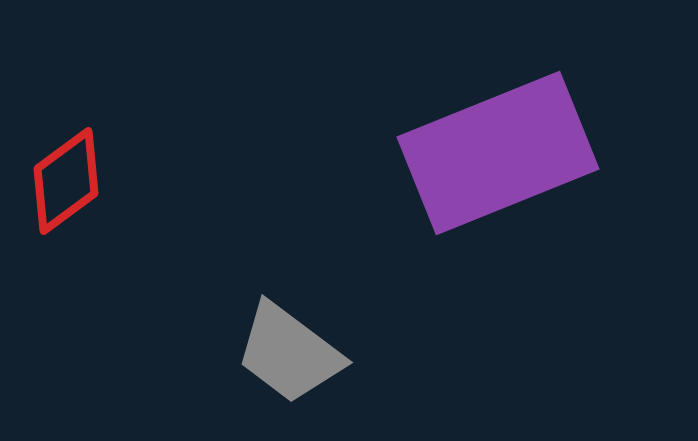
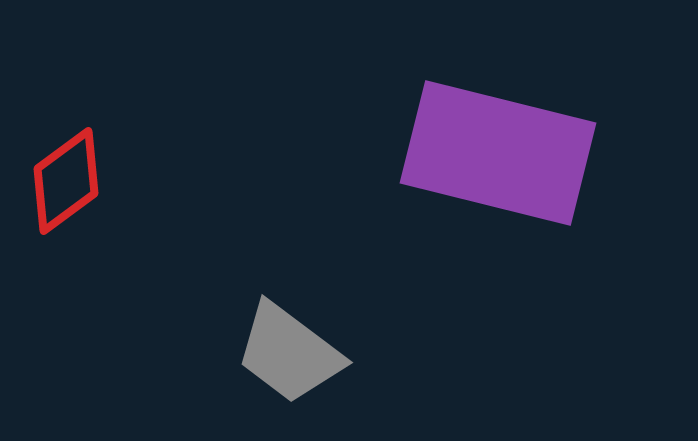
purple rectangle: rotated 36 degrees clockwise
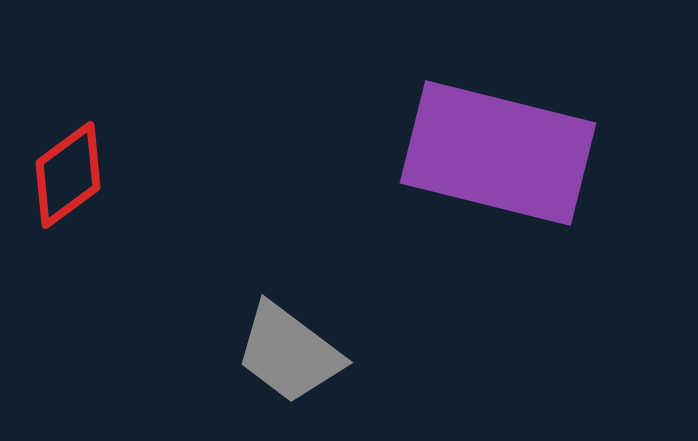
red diamond: moved 2 px right, 6 px up
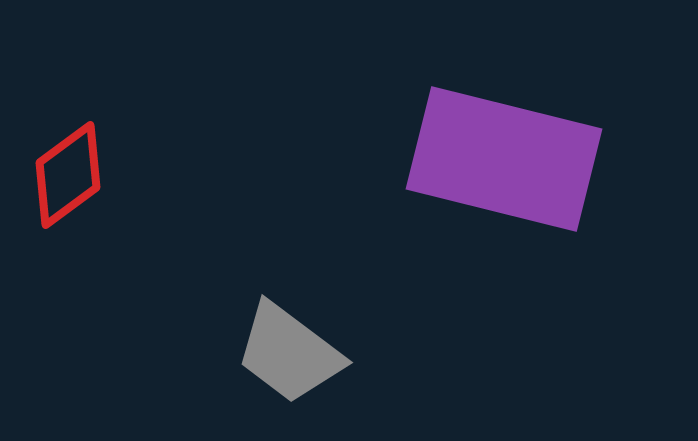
purple rectangle: moved 6 px right, 6 px down
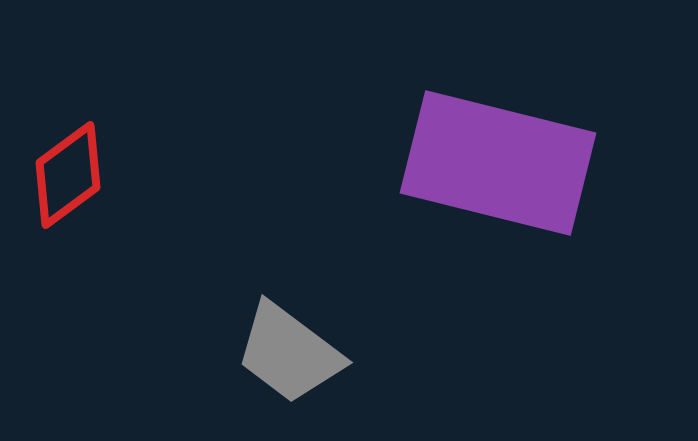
purple rectangle: moved 6 px left, 4 px down
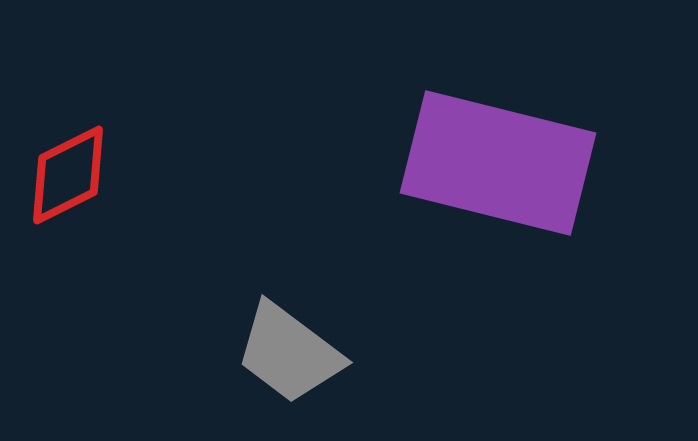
red diamond: rotated 10 degrees clockwise
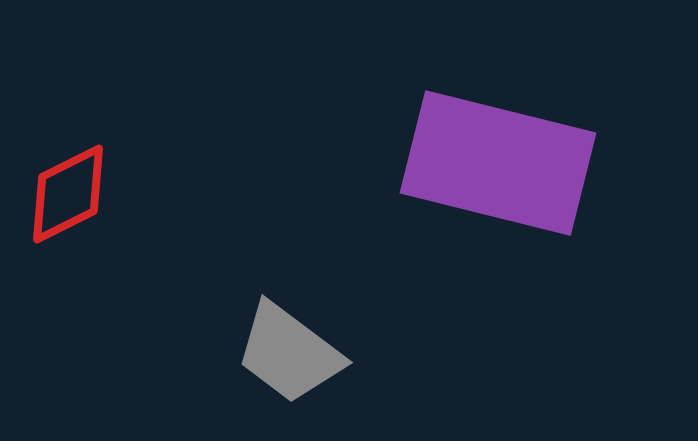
red diamond: moved 19 px down
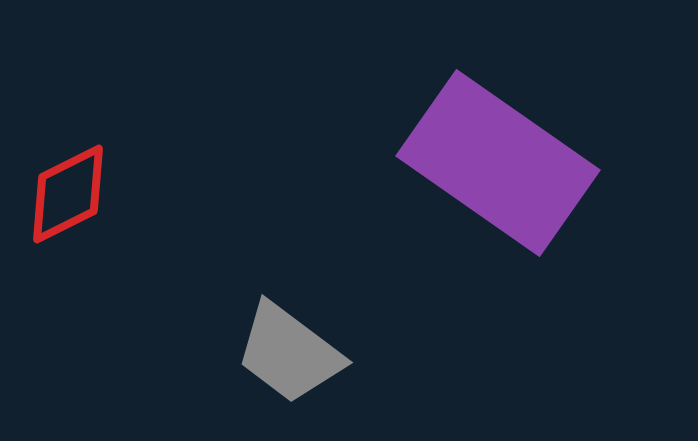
purple rectangle: rotated 21 degrees clockwise
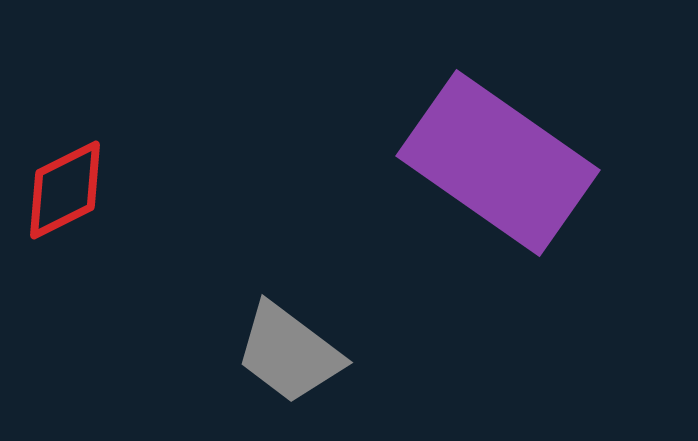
red diamond: moved 3 px left, 4 px up
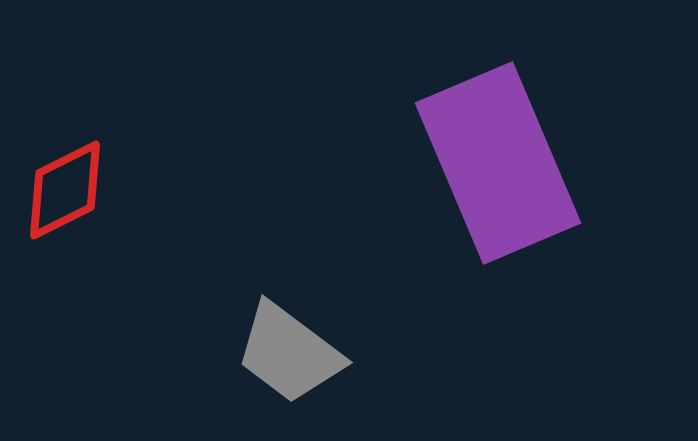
purple rectangle: rotated 32 degrees clockwise
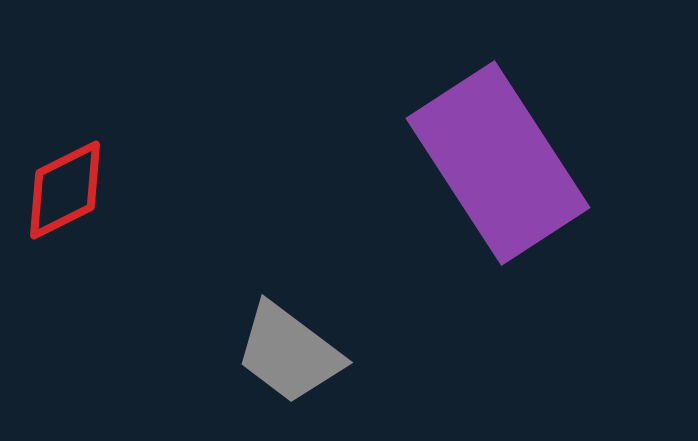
purple rectangle: rotated 10 degrees counterclockwise
